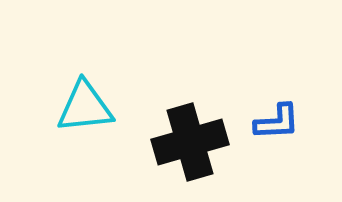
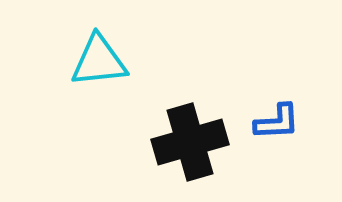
cyan triangle: moved 14 px right, 46 px up
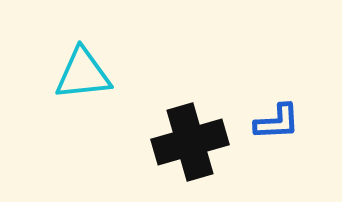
cyan triangle: moved 16 px left, 13 px down
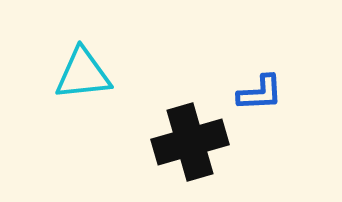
blue L-shape: moved 17 px left, 29 px up
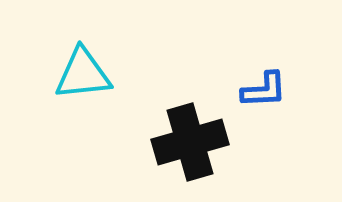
blue L-shape: moved 4 px right, 3 px up
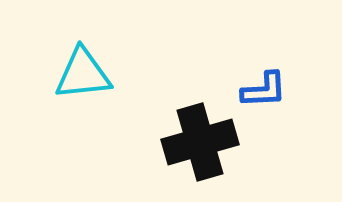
black cross: moved 10 px right
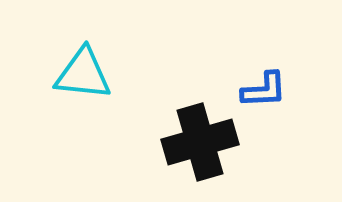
cyan triangle: rotated 12 degrees clockwise
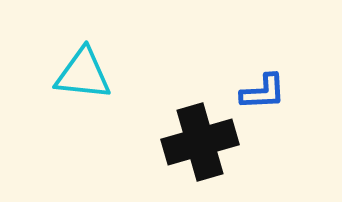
blue L-shape: moved 1 px left, 2 px down
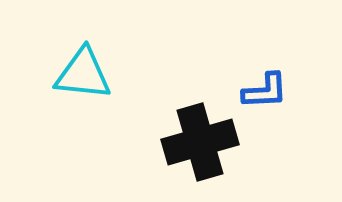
blue L-shape: moved 2 px right, 1 px up
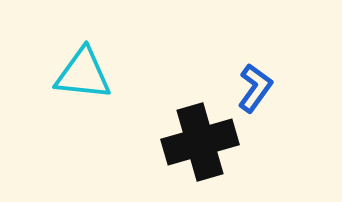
blue L-shape: moved 10 px left, 3 px up; rotated 51 degrees counterclockwise
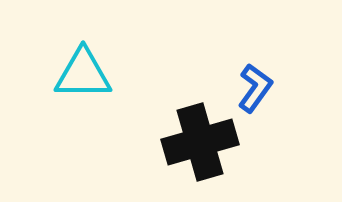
cyan triangle: rotated 6 degrees counterclockwise
